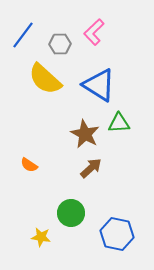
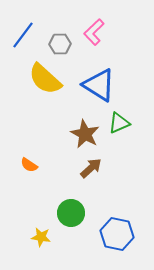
green triangle: rotated 20 degrees counterclockwise
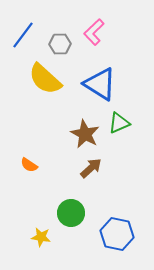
blue triangle: moved 1 px right, 1 px up
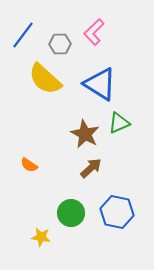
blue hexagon: moved 22 px up
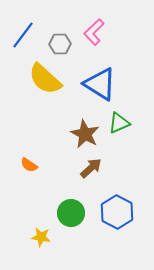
blue hexagon: rotated 16 degrees clockwise
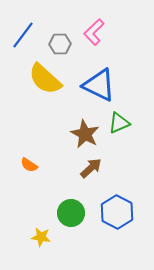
blue triangle: moved 1 px left, 1 px down; rotated 6 degrees counterclockwise
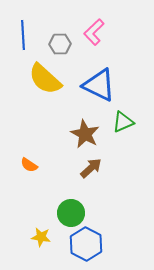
blue line: rotated 40 degrees counterclockwise
green triangle: moved 4 px right, 1 px up
blue hexagon: moved 31 px left, 32 px down
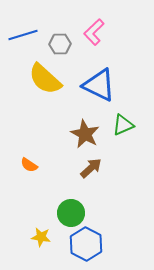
blue line: rotated 76 degrees clockwise
green triangle: moved 3 px down
